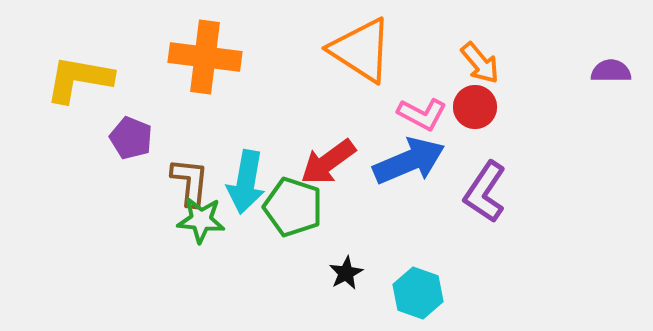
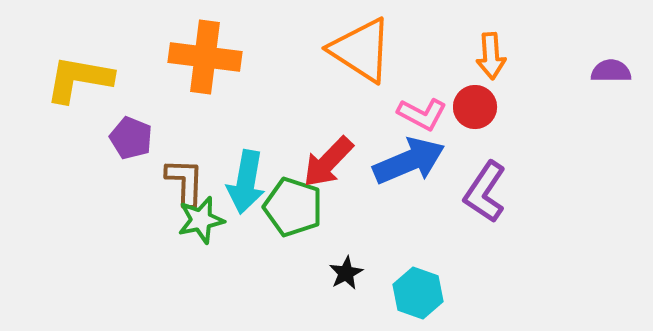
orange arrow: moved 11 px right, 7 px up; rotated 36 degrees clockwise
red arrow: rotated 10 degrees counterclockwise
brown L-shape: moved 5 px left; rotated 4 degrees counterclockwise
green star: rotated 18 degrees counterclockwise
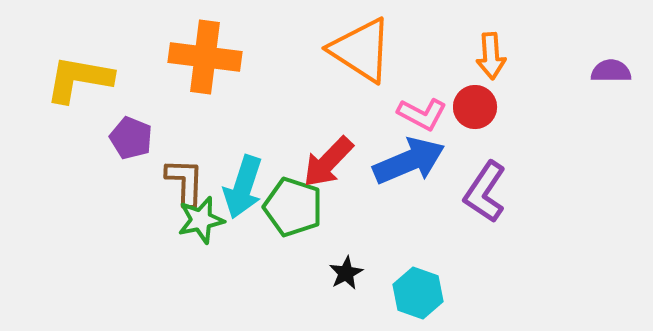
cyan arrow: moved 3 px left, 5 px down; rotated 8 degrees clockwise
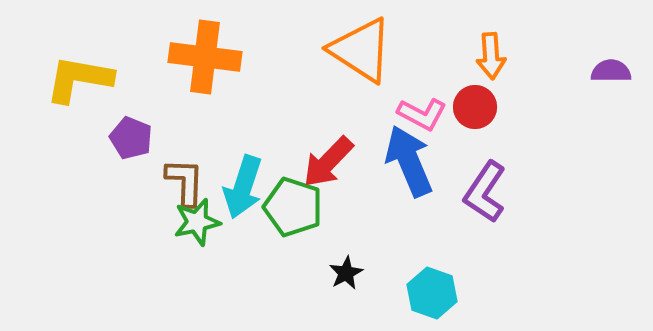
blue arrow: rotated 90 degrees counterclockwise
green star: moved 4 px left, 2 px down
cyan hexagon: moved 14 px right
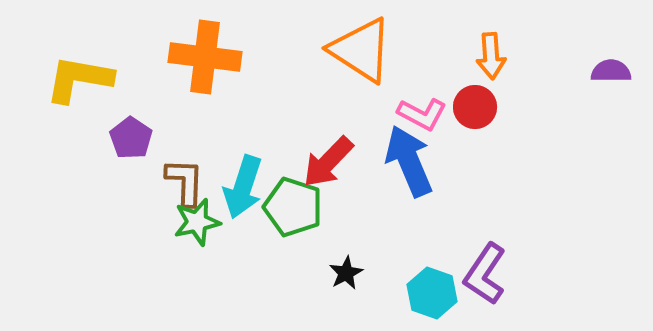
purple pentagon: rotated 12 degrees clockwise
purple L-shape: moved 82 px down
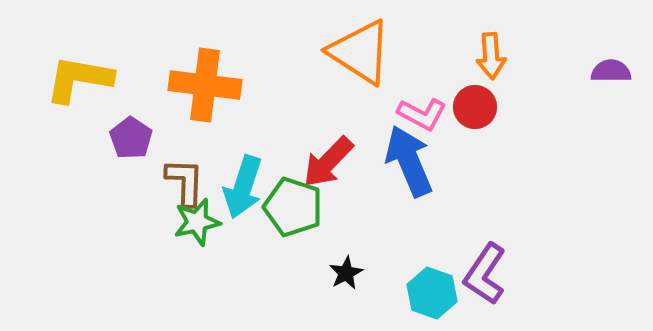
orange triangle: moved 1 px left, 2 px down
orange cross: moved 28 px down
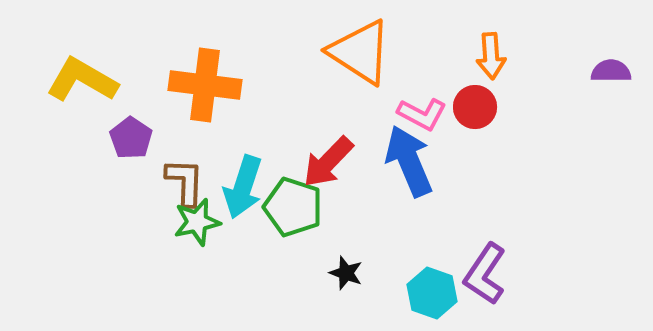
yellow L-shape: moved 3 px right, 1 px down; rotated 20 degrees clockwise
black star: rotated 24 degrees counterclockwise
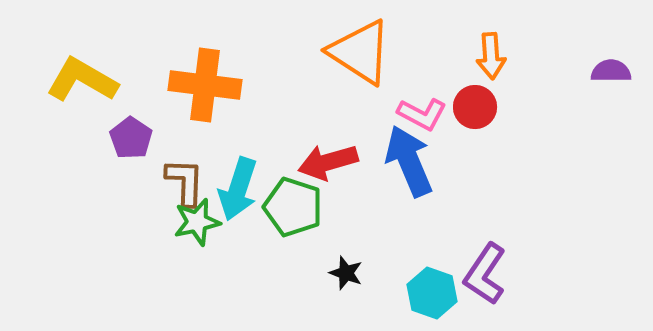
red arrow: rotated 30 degrees clockwise
cyan arrow: moved 5 px left, 2 px down
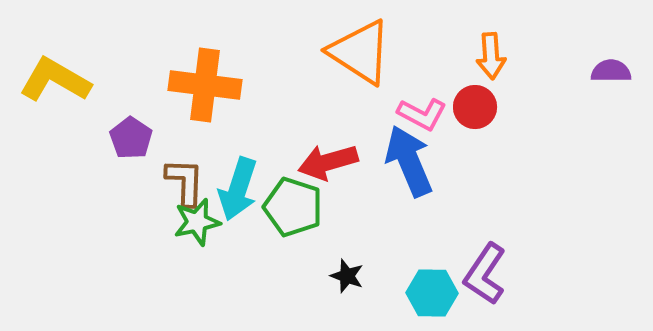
yellow L-shape: moved 27 px left
black star: moved 1 px right, 3 px down
cyan hexagon: rotated 18 degrees counterclockwise
